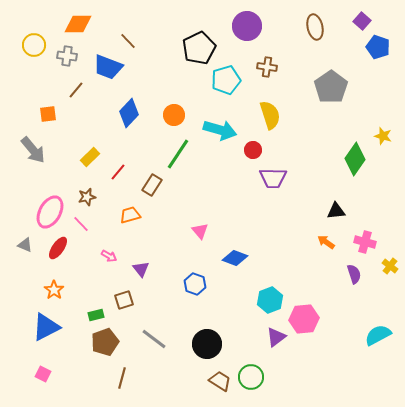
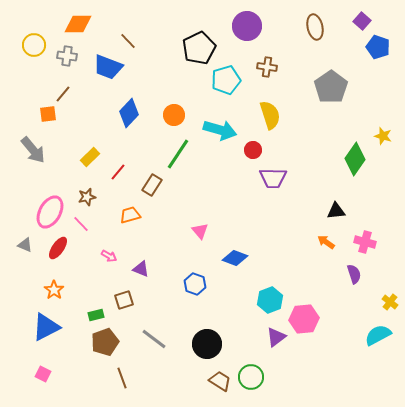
brown line at (76, 90): moved 13 px left, 4 px down
yellow cross at (390, 266): moved 36 px down
purple triangle at (141, 269): rotated 30 degrees counterclockwise
brown line at (122, 378): rotated 35 degrees counterclockwise
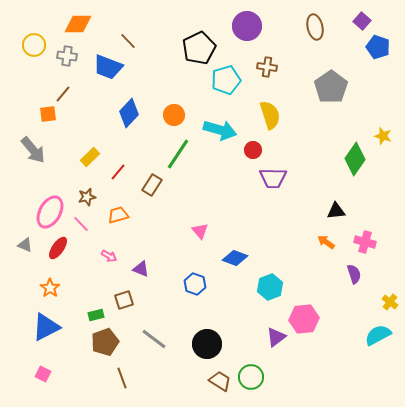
orange trapezoid at (130, 215): moved 12 px left
orange star at (54, 290): moved 4 px left, 2 px up
cyan hexagon at (270, 300): moved 13 px up
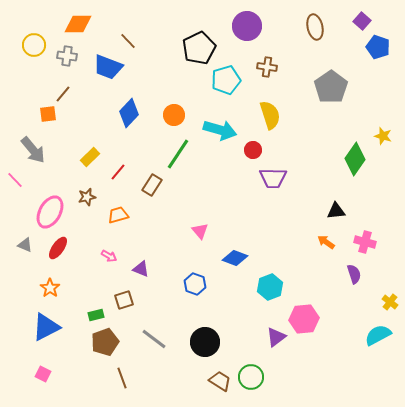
pink line at (81, 224): moved 66 px left, 44 px up
black circle at (207, 344): moved 2 px left, 2 px up
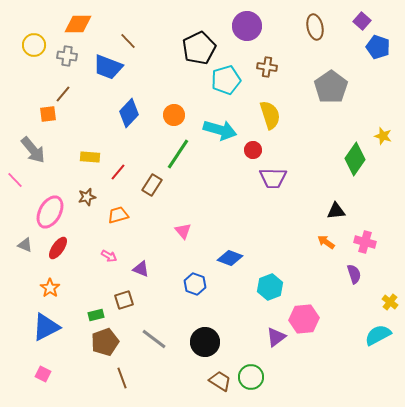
yellow rectangle at (90, 157): rotated 48 degrees clockwise
pink triangle at (200, 231): moved 17 px left
blue diamond at (235, 258): moved 5 px left
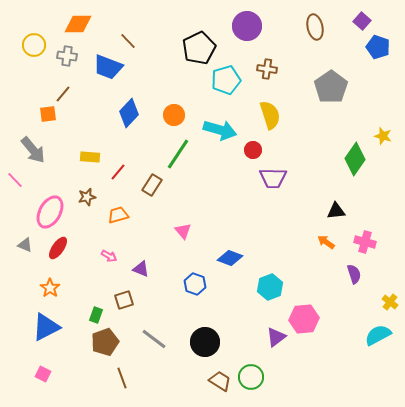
brown cross at (267, 67): moved 2 px down
green rectangle at (96, 315): rotated 56 degrees counterclockwise
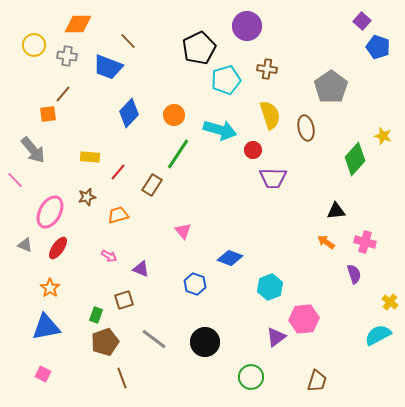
brown ellipse at (315, 27): moved 9 px left, 101 px down
green diamond at (355, 159): rotated 8 degrees clockwise
blue triangle at (46, 327): rotated 16 degrees clockwise
brown trapezoid at (220, 381): moved 97 px right; rotated 75 degrees clockwise
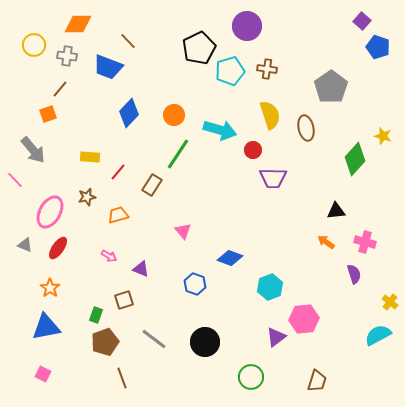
cyan pentagon at (226, 80): moved 4 px right, 9 px up
brown line at (63, 94): moved 3 px left, 5 px up
orange square at (48, 114): rotated 12 degrees counterclockwise
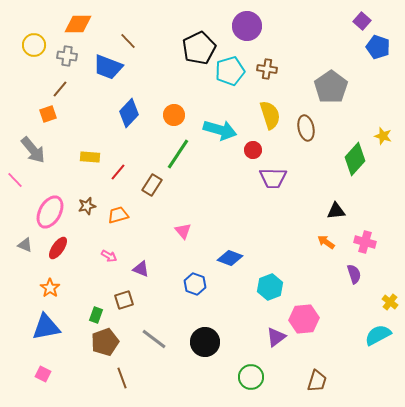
brown star at (87, 197): moved 9 px down
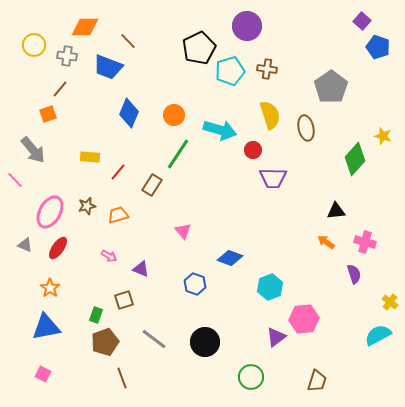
orange diamond at (78, 24): moved 7 px right, 3 px down
blue diamond at (129, 113): rotated 20 degrees counterclockwise
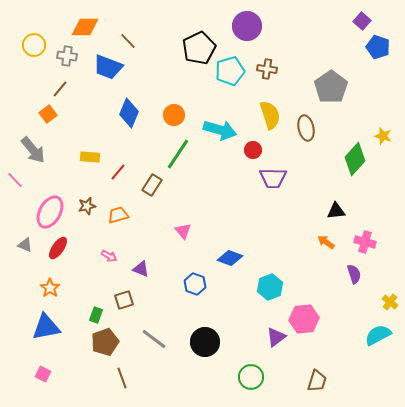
orange square at (48, 114): rotated 18 degrees counterclockwise
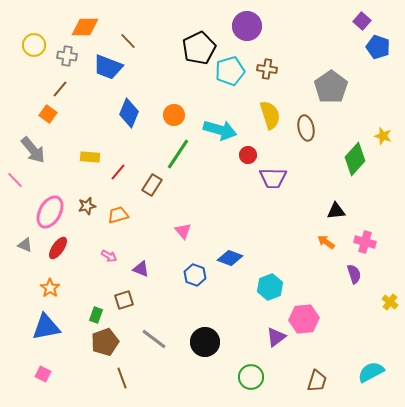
orange square at (48, 114): rotated 18 degrees counterclockwise
red circle at (253, 150): moved 5 px left, 5 px down
blue hexagon at (195, 284): moved 9 px up
cyan semicircle at (378, 335): moved 7 px left, 37 px down
